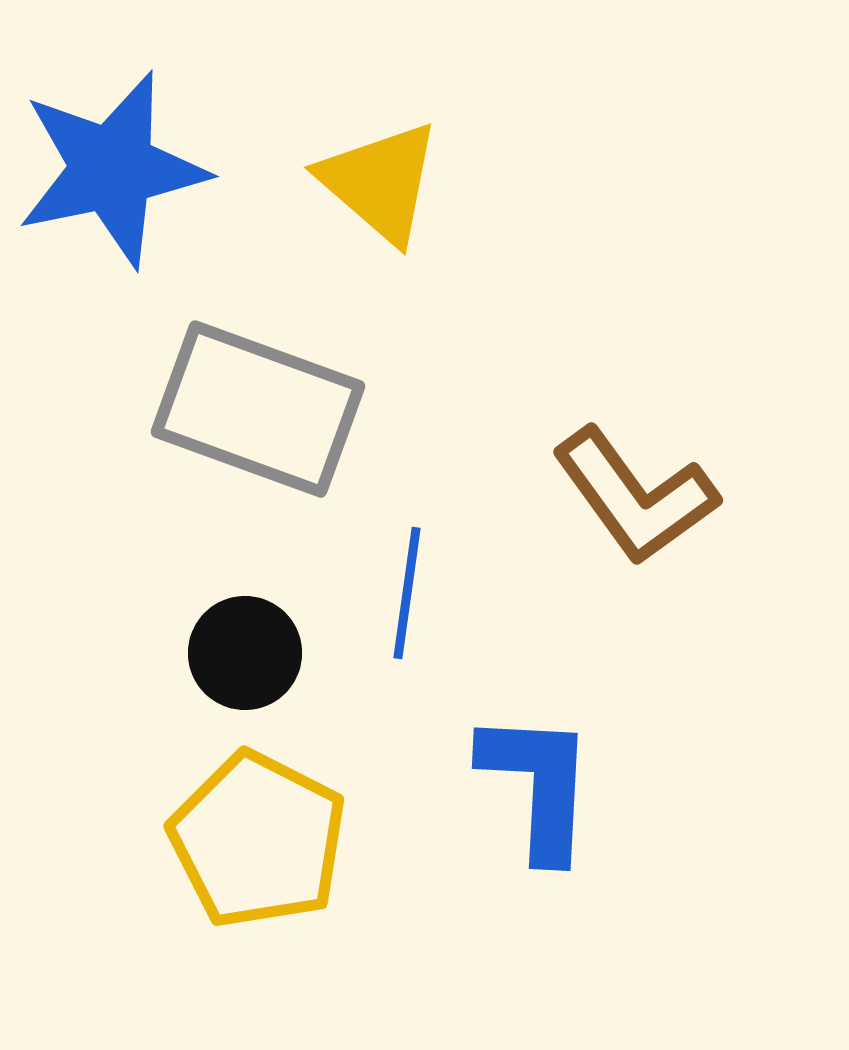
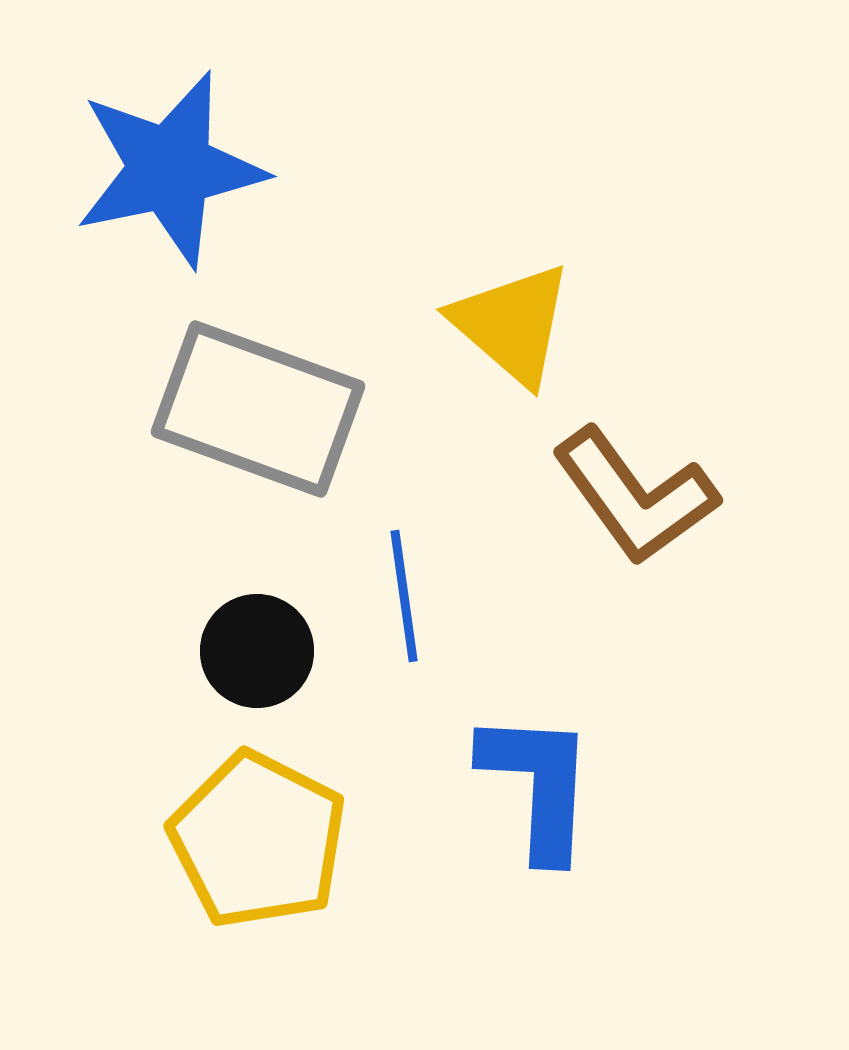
blue star: moved 58 px right
yellow triangle: moved 132 px right, 142 px down
blue line: moved 3 px left, 3 px down; rotated 16 degrees counterclockwise
black circle: moved 12 px right, 2 px up
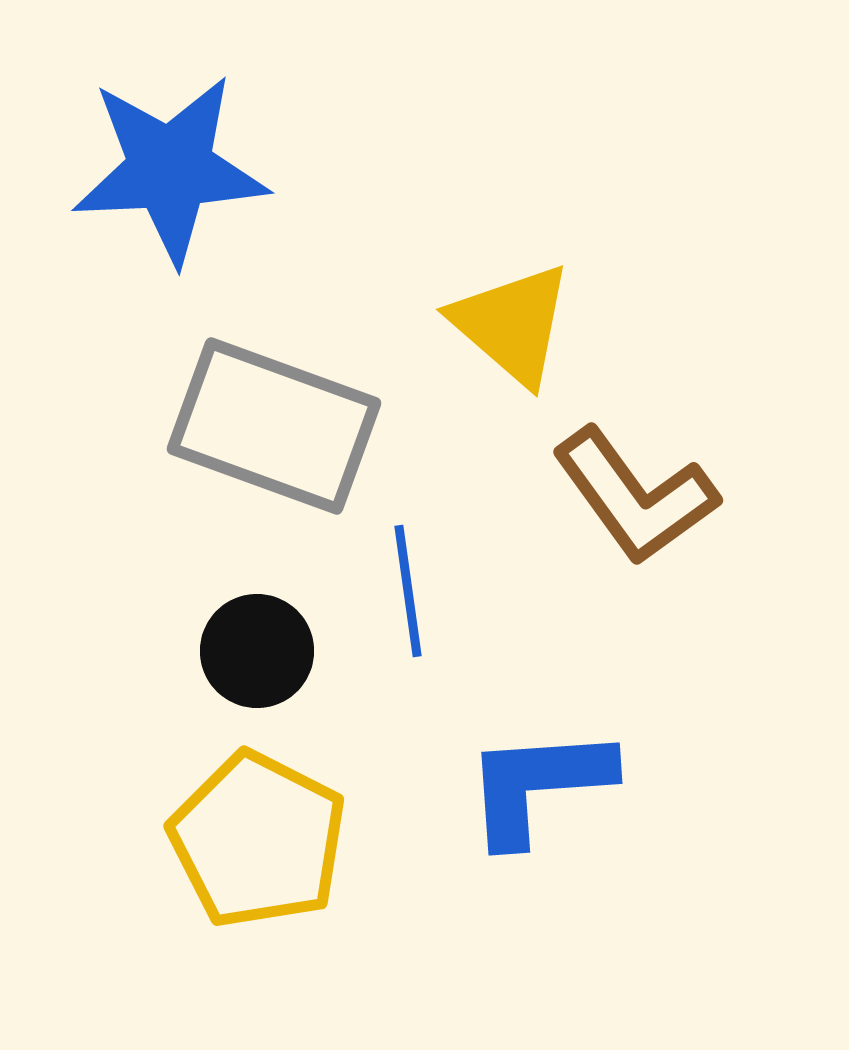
blue star: rotated 9 degrees clockwise
gray rectangle: moved 16 px right, 17 px down
blue line: moved 4 px right, 5 px up
blue L-shape: rotated 97 degrees counterclockwise
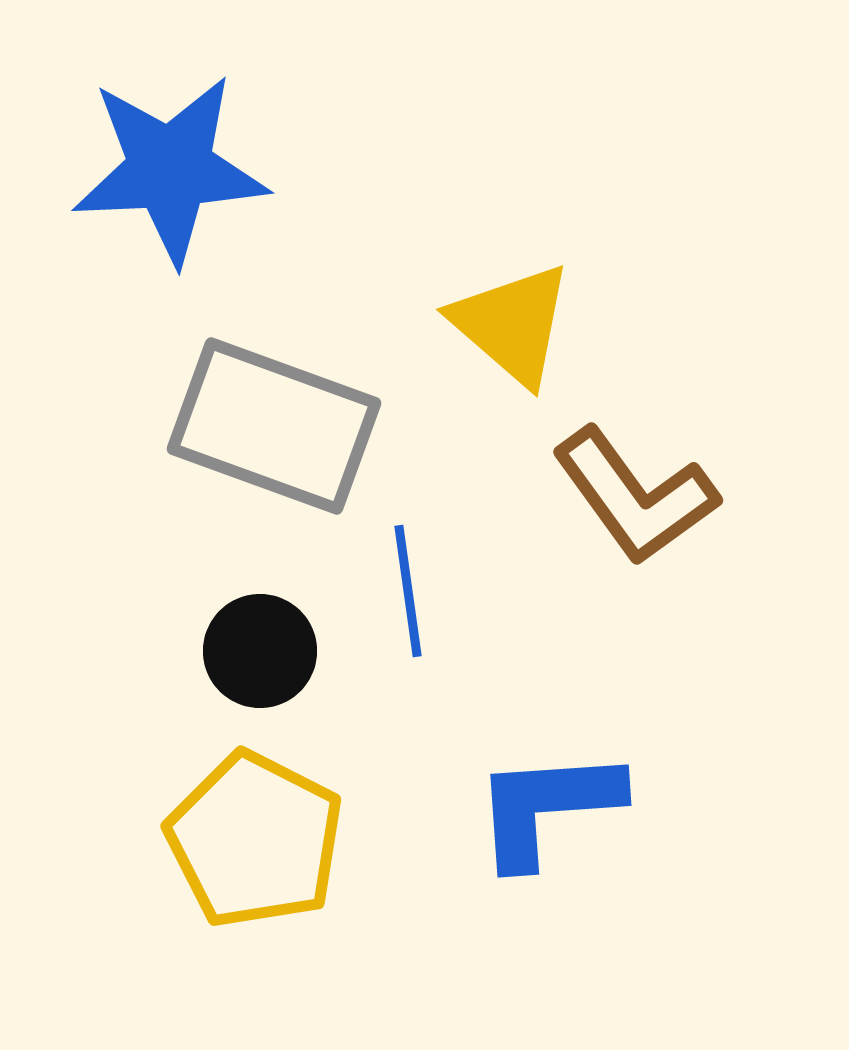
black circle: moved 3 px right
blue L-shape: moved 9 px right, 22 px down
yellow pentagon: moved 3 px left
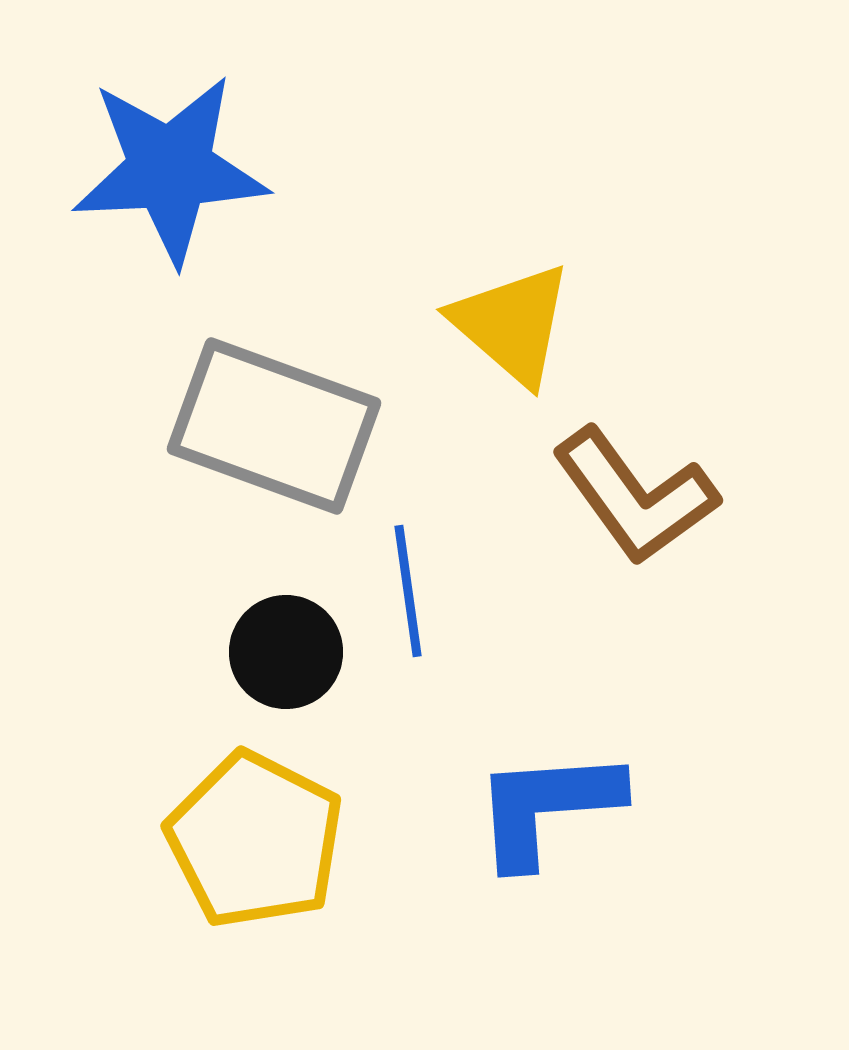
black circle: moved 26 px right, 1 px down
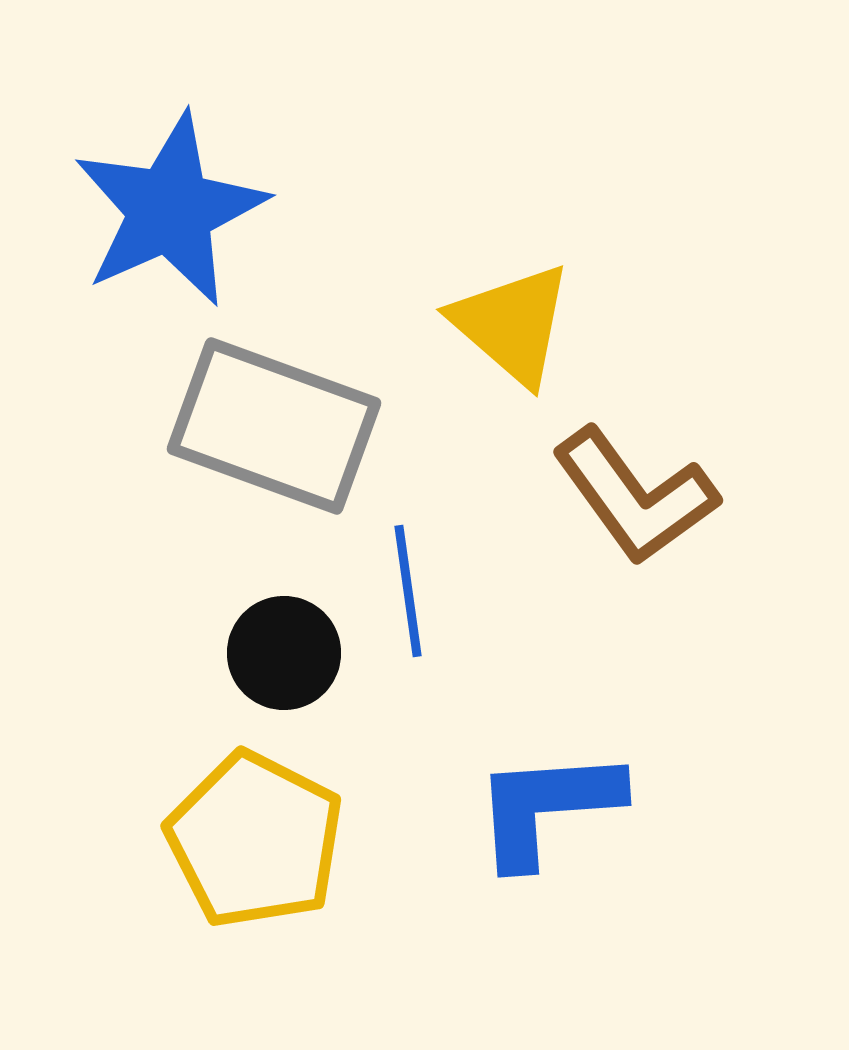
blue star: moved 41 px down; rotated 21 degrees counterclockwise
black circle: moved 2 px left, 1 px down
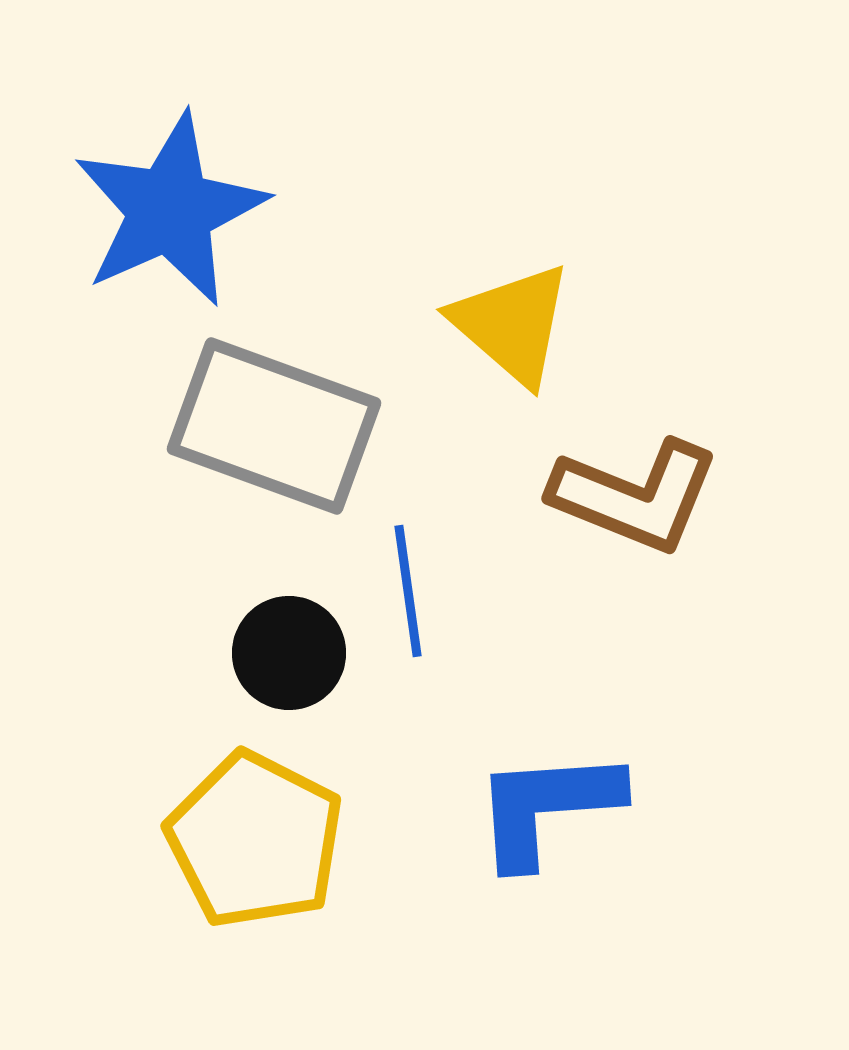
brown L-shape: rotated 32 degrees counterclockwise
black circle: moved 5 px right
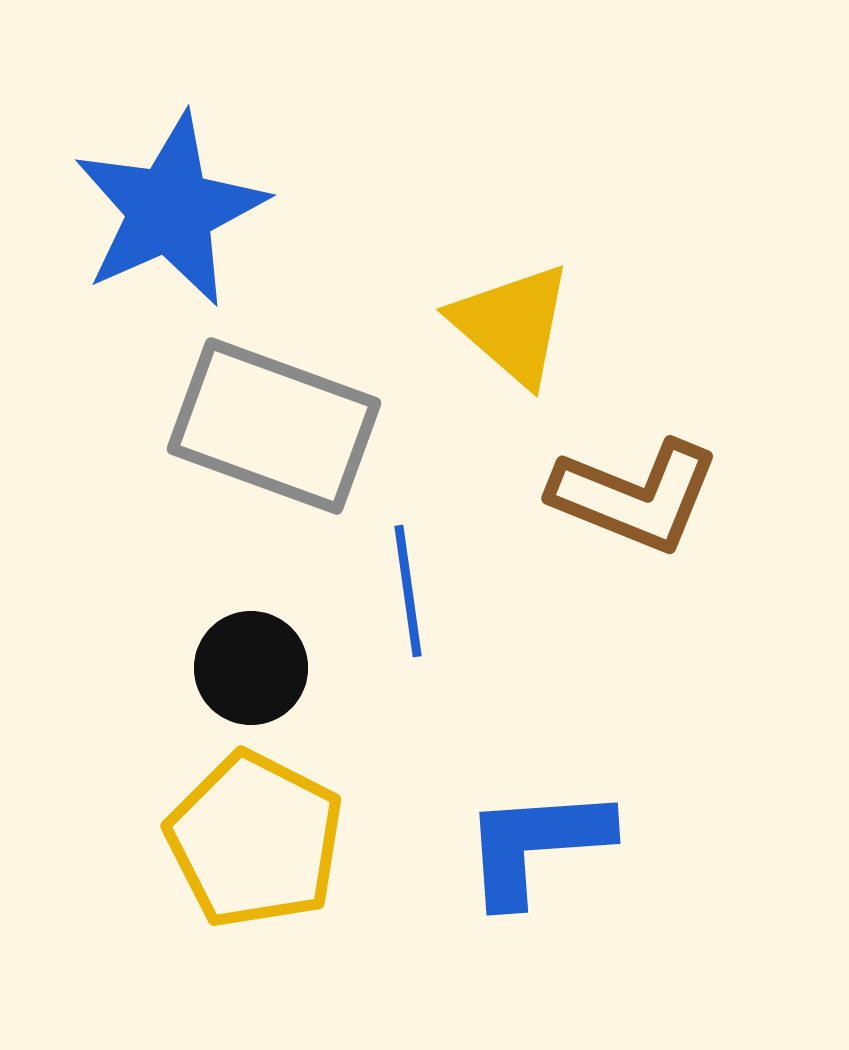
black circle: moved 38 px left, 15 px down
blue L-shape: moved 11 px left, 38 px down
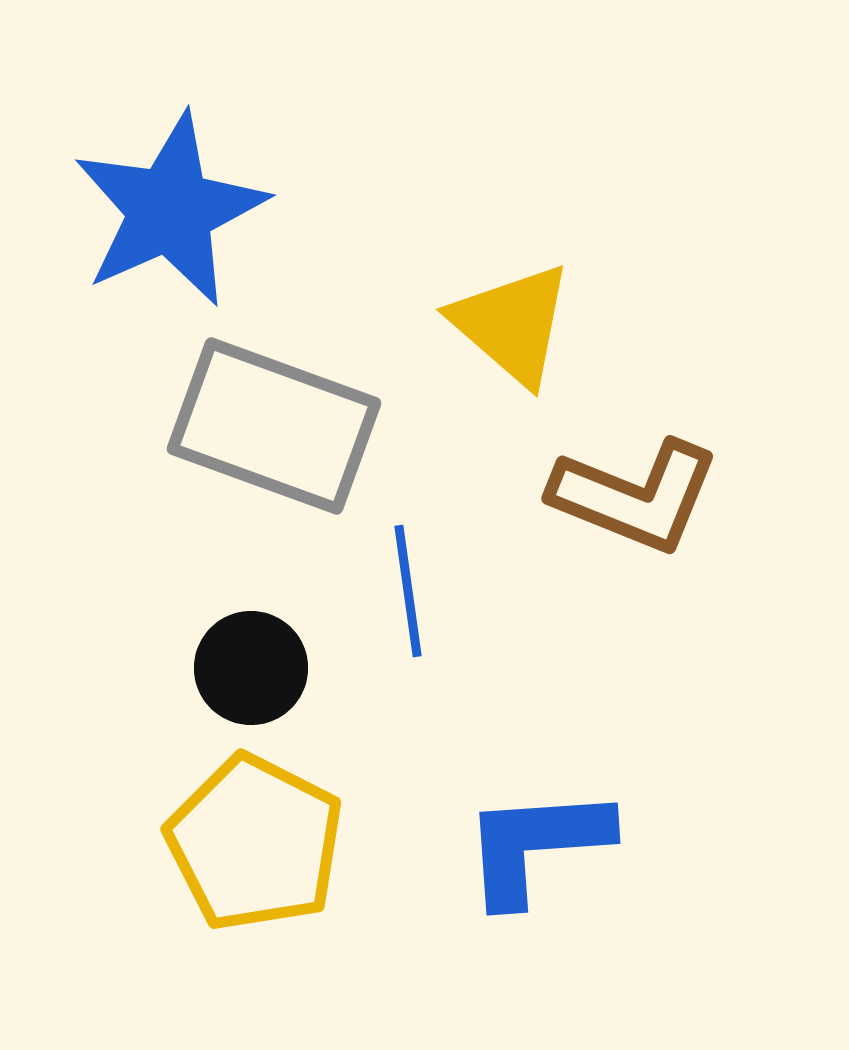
yellow pentagon: moved 3 px down
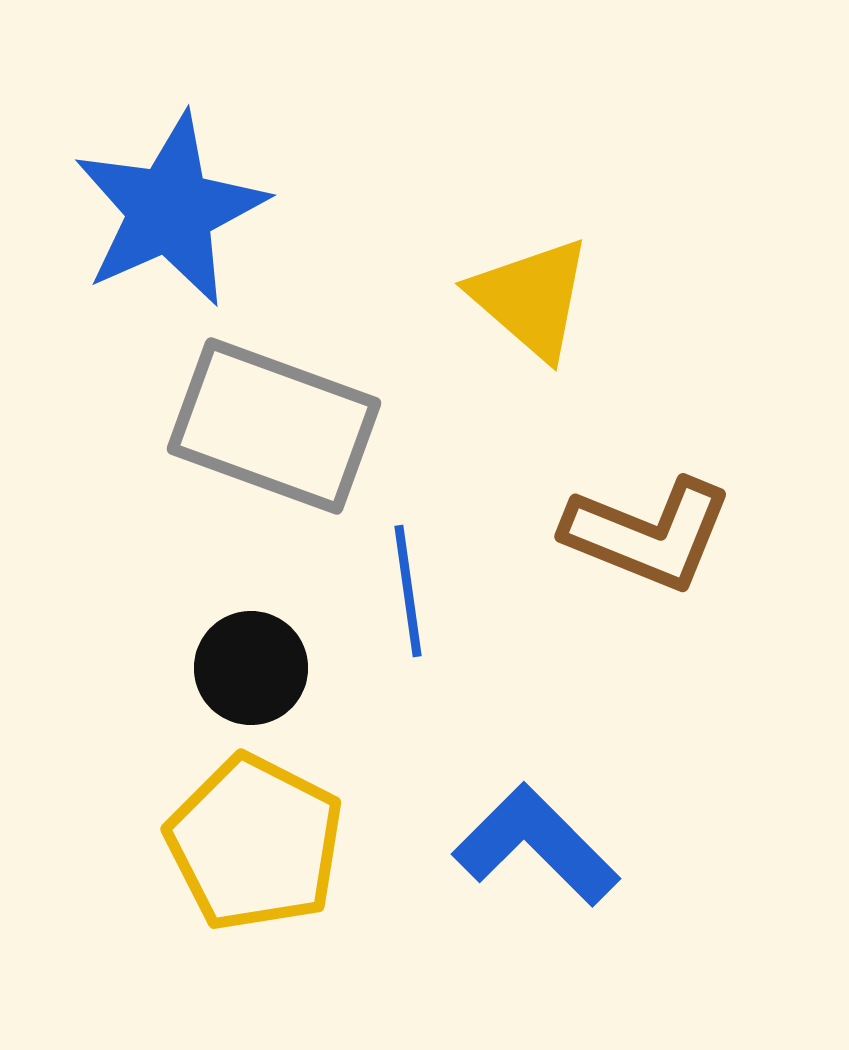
yellow triangle: moved 19 px right, 26 px up
brown L-shape: moved 13 px right, 38 px down
blue L-shape: rotated 49 degrees clockwise
